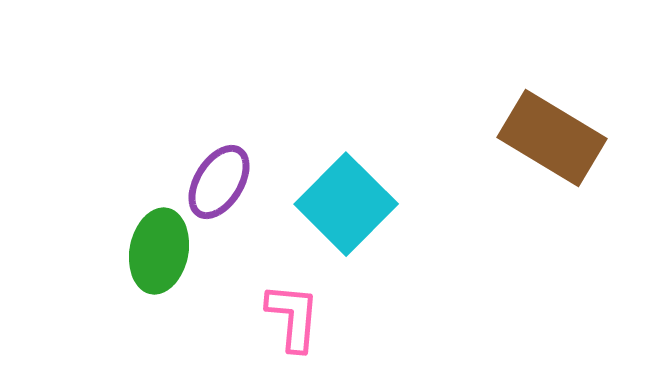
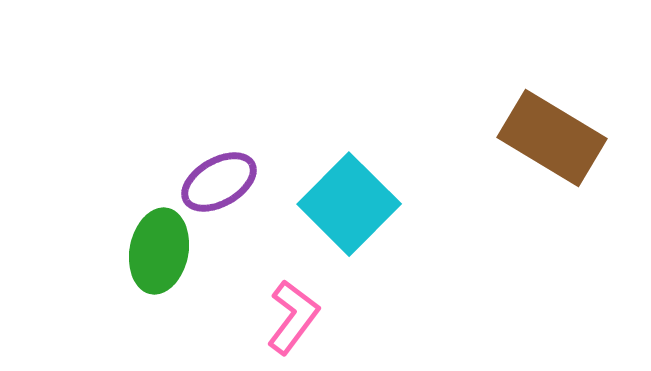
purple ellipse: rotated 28 degrees clockwise
cyan square: moved 3 px right
pink L-shape: rotated 32 degrees clockwise
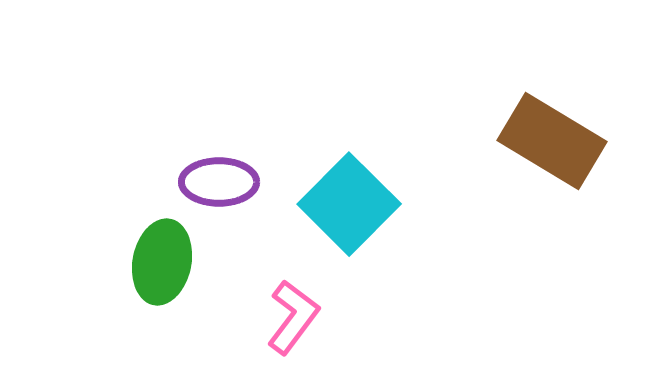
brown rectangle: moved 3 px down
purple ellipse: rotated 30 degrees clockwise
green ellipse: moved 3 px right, 11 px down
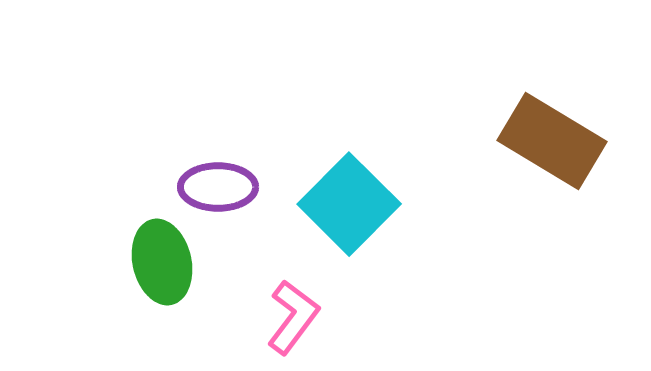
purple ellipse: moved 1 px left, 5 px down
green ellipse: rotated 24 degrees counterclockwise
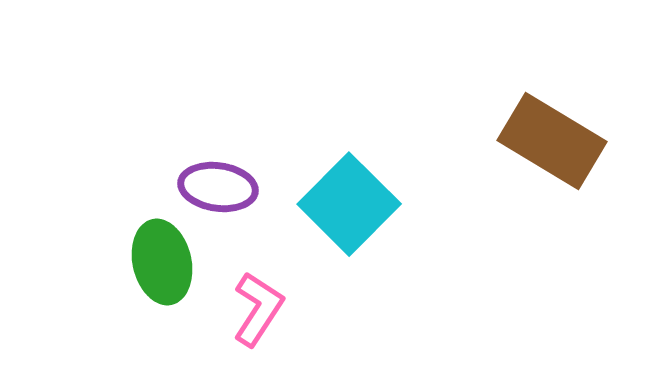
purple ellipse: rotated 8 degrees clockwise
pink L-shape: moved 35 px left, 8 px up; rotated 4 degrees counterclockwise
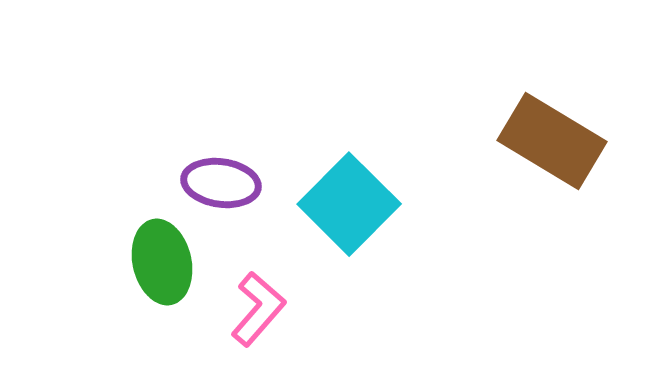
purple ellipse: moved 3 px right, 4 px up
pink L-shape: rotated 8 degrees clockwise
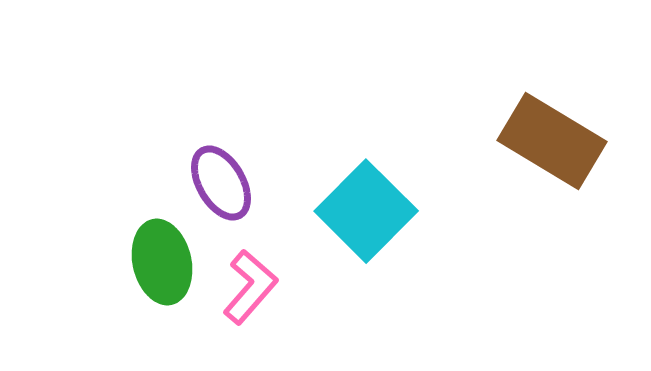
purple ellipse: rotated 52 degrees clockwise
cyan square: moved 17 px right, 7 px down
pink L-shape: moved 8 px left, 22 px up
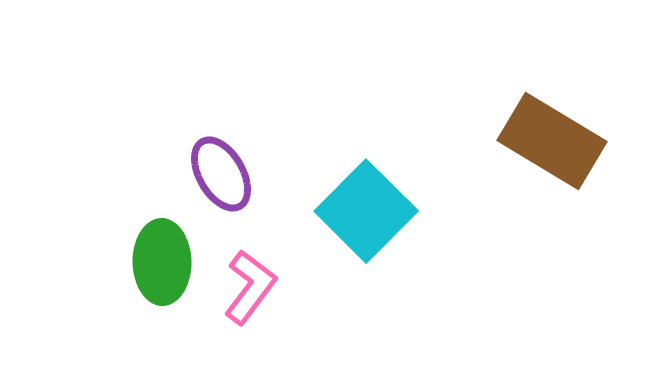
purple ellipse: moved 9 px up
green ellipse: rotated 12 degrees clockwise
pink L-shape: rotated 4 degrees counterclockwise
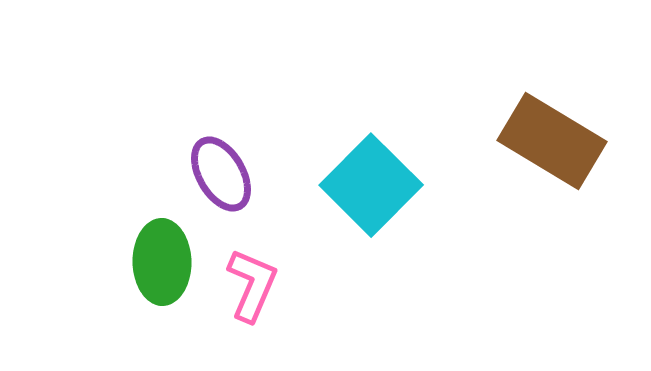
cyan square: moved 5 px right, 26 px up
pink L-shape: moved 2 px right, 2 px up; rotated 14 degrees counterclockwise
